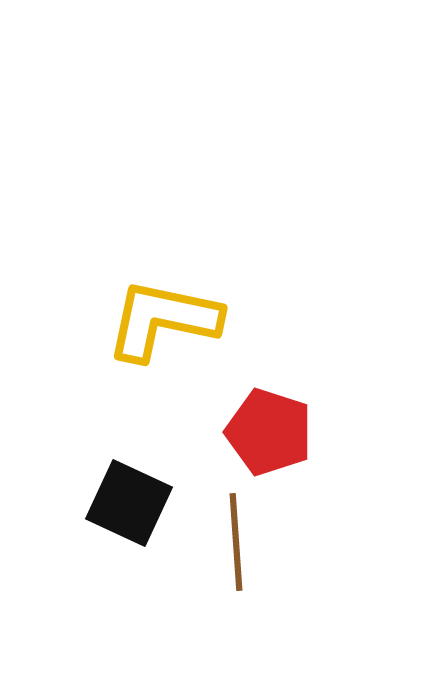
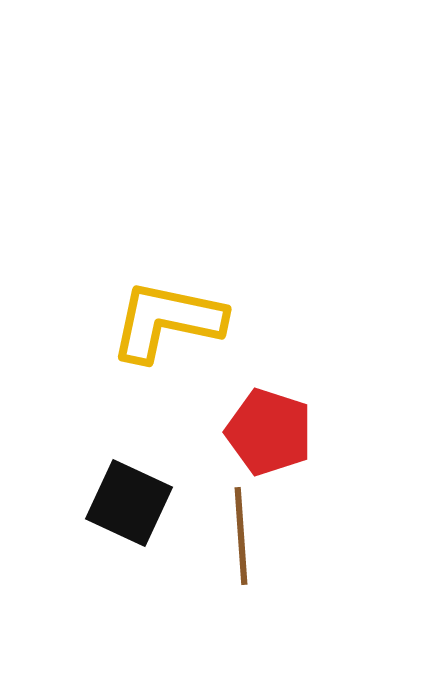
yellow L-shape: moved 4 px right, 1 px down
brown line: moved 5 px right, 6 px up
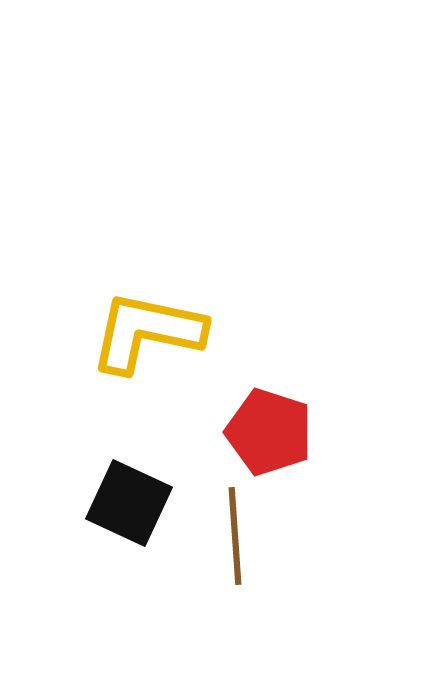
yellow L-shape: moved 20 px left, 11 px down
brown line: moved 6 px left
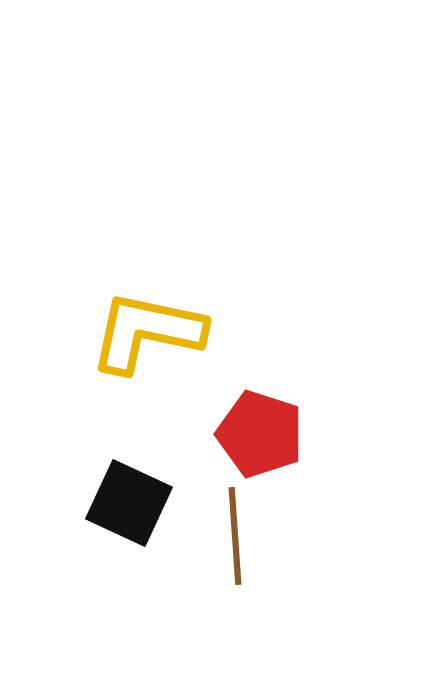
red pentagon: moved 9 px left, 2 px down
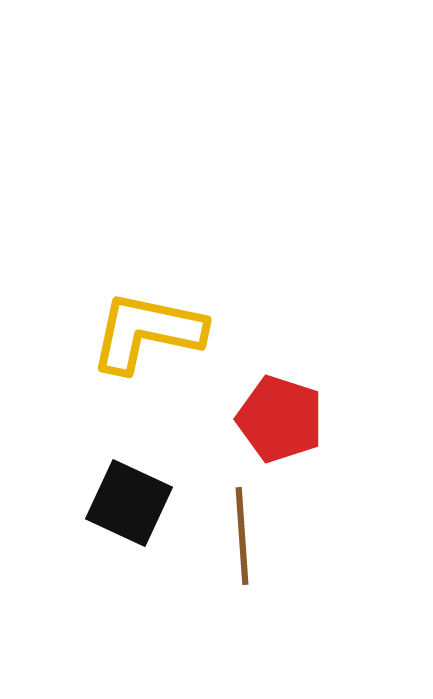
red pentagon: moved 20 px right, 15 px up
brown line: moved 7 px right
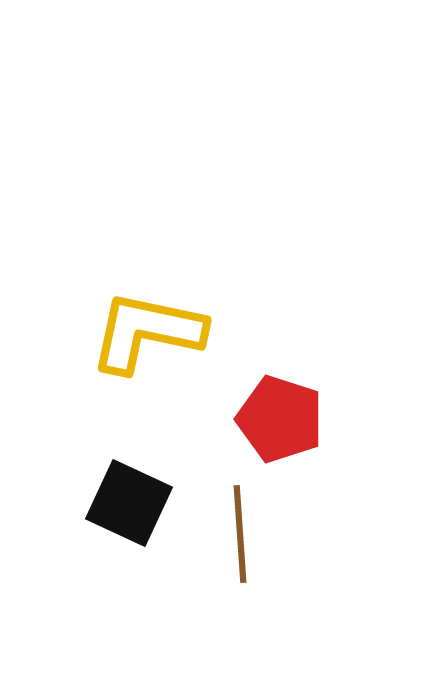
brown line: moved 2 px left, 2 px up
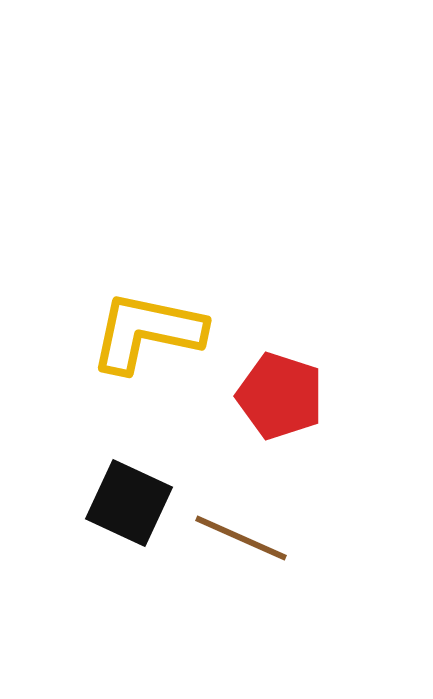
red pentagon: moved 23 px up
brown line: moved 1 px right, 4 px down; rotated 62 degrees counterclockwise
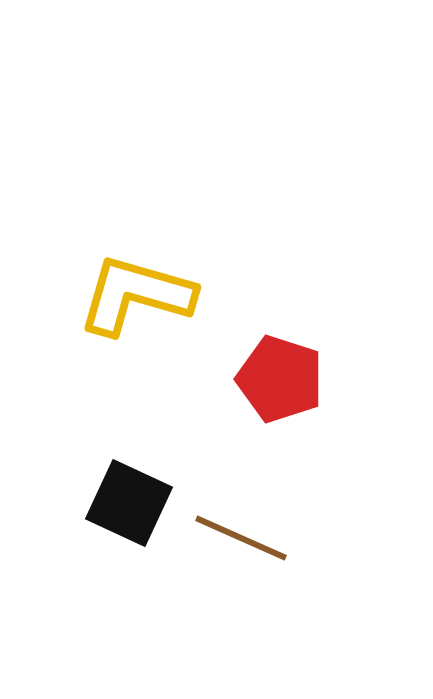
yellow L-shape: moved 11 px left, 37 px up; rotated 4 degrees clockwise
red pentagon: moved 17 px up
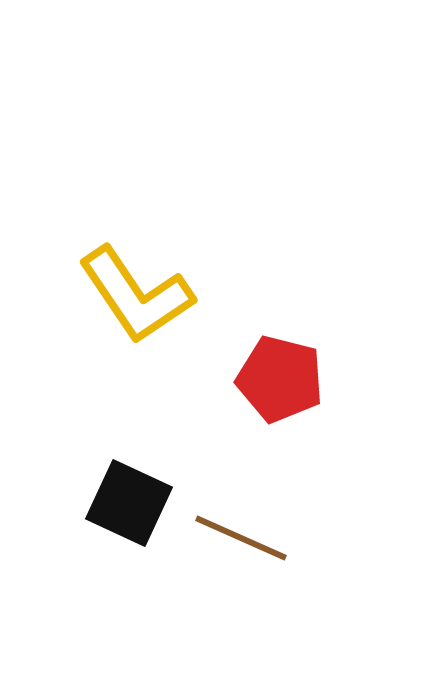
yellow L-shape: rotated 140 degrees counterclockwise
red pentagon: rotated 4 degrees counterclockwise
